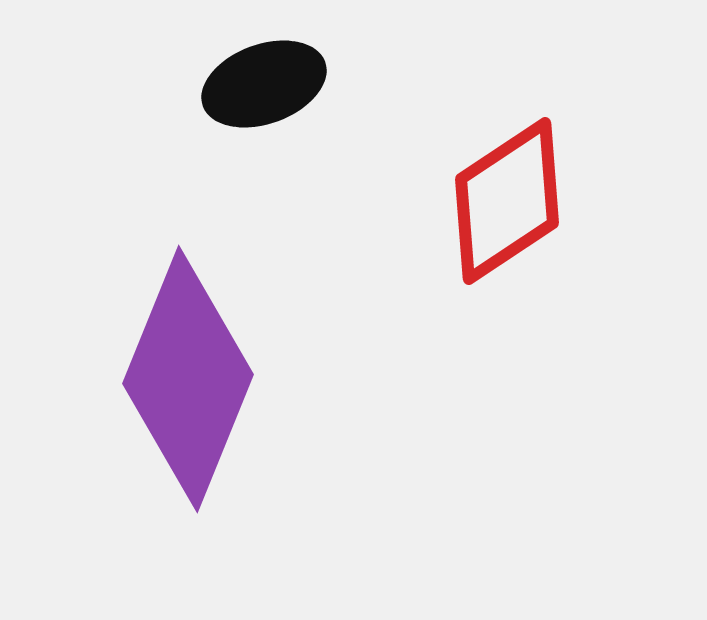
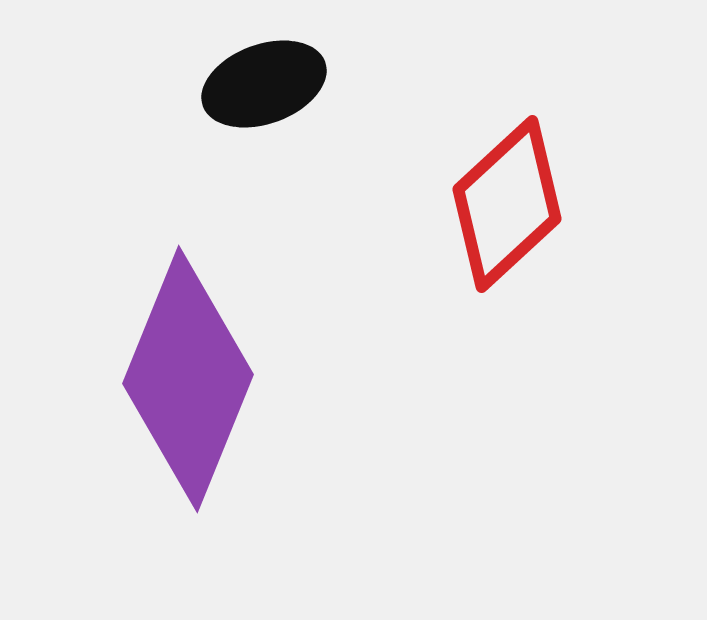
red diamond: moved 3 px down; rotated 9 degrees counterclockwise
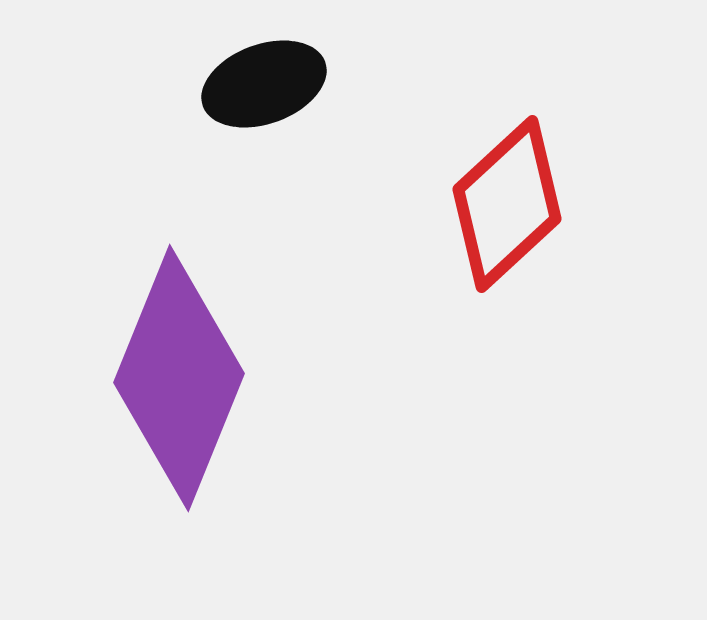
purple diamond: moved 9 px left, 1 px up
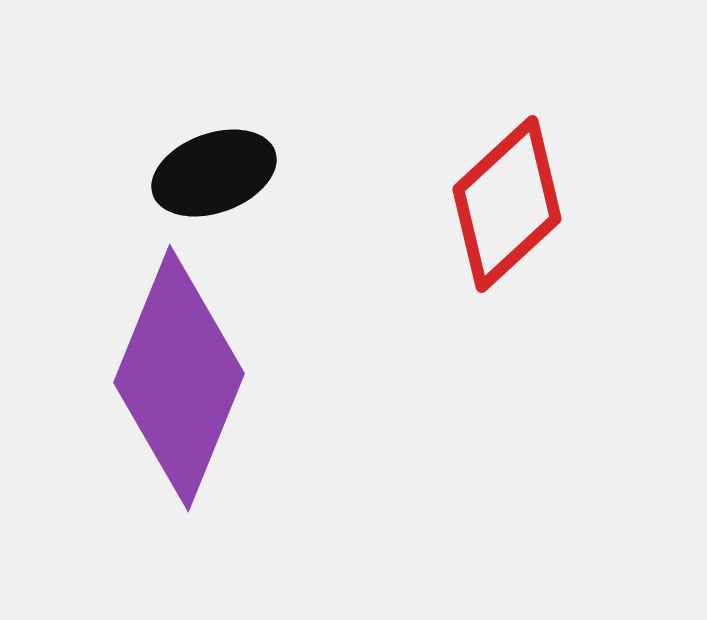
black ellipse: moved 50 px left, 89 px down
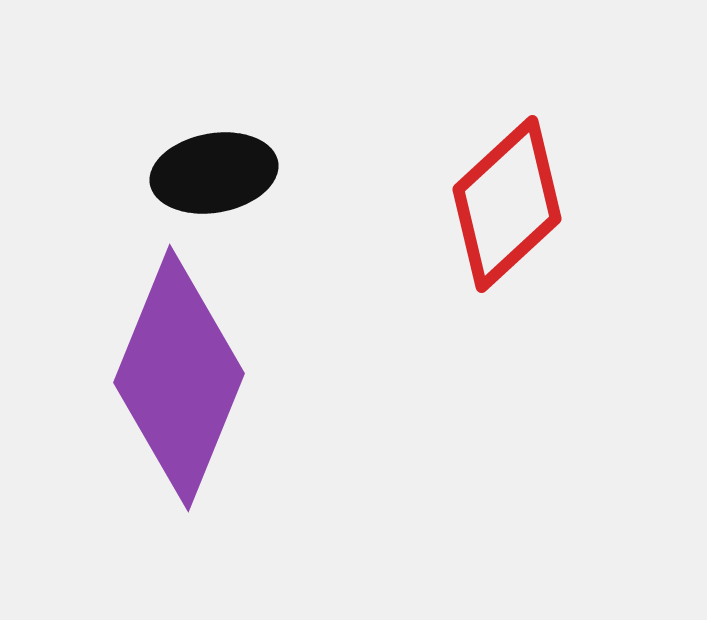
black ellipse: rotated 10 degrees clockwise
